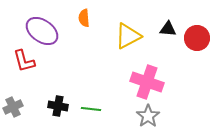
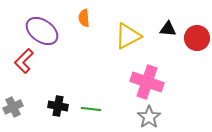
red L-shape: rotated 60 degrees clockwise
gray star: moved 1 px right, 1 px down
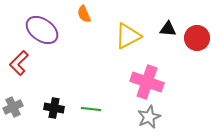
orange semicircle: moved 4 px up; rotated 18 degrees counterclockwise
purple ellipse: moved 1 px up
red L-shape: moved 5 px left, 2 px down
black cross: moved 4 px left, 2 px down
gray star: rotated 10 degrees clockwise
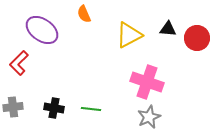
yellow triangle: moved 1 px right, 1 px up
gray cross: rotated 18 degrees clockwise
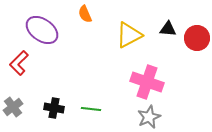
orange semicircle: moved 1 px right
gray cross: rotated 30 degrees counterclockwise
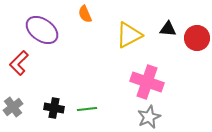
green line: moved 4 px left; rotated 12 degrees counterclockwise
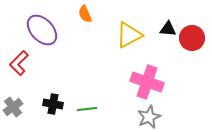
purple ellipse: rotated 12 degrees clockwise
red circle: moved 5 px left
black cross: moved 1 px left, 4 px up
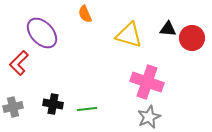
purple ellipse: moved 3 px down
yellow triangle: rotated 44 degrees clockwise
gray cross: rotated 24 degrees clockwise
